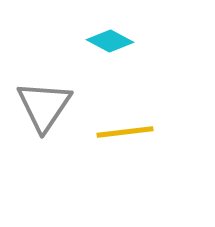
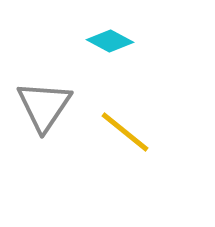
yellow line: rotated 46 degrees clockwise
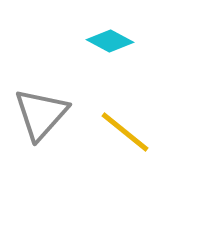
gray triangle: moved 3 px left, 8 px down; rotated 8 degrees clockwise
